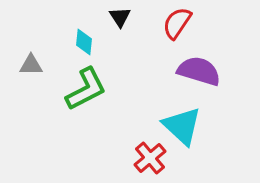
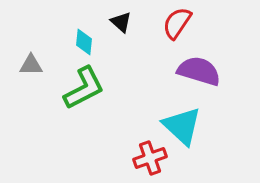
black triangle: moved 1 px right, 5 px down; rotated 15 degrees counterclockwise
green L-shape: moved 2 px left, 1 px up
red cross: rotated 20 degrees clockwise
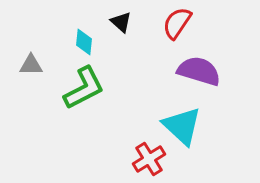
red cross: moved 1 px left, 1 px down; rotated 12 degrees counterclockwise
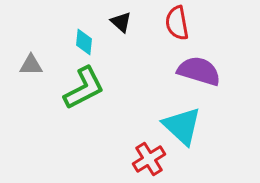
red semicircle: rotated 44 degrees counterclockwise
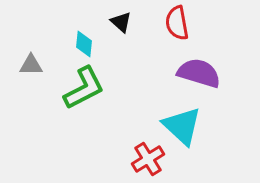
cyan diamond: moved 2 px down
purple semicircle: moved 2 px down
red cross: moved 1 px left
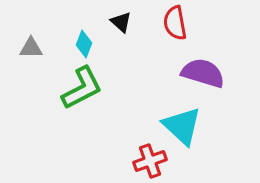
red semicircle: moved 2 px left
cyan diamond: rotated 16 degrees clockwise
gray triangle: moved 17 px up
purple semicircle: moved 4 px right
green L-shape: moved 2 px left
red cross: moved 2 px right, 2 px down; rotated 12 degrees clockwise
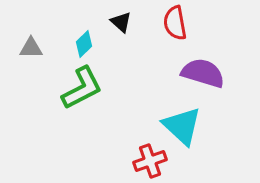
cyan diamond: rotated 24 degrees clockwise
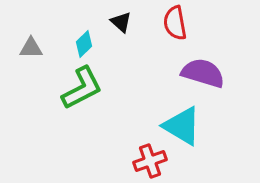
cyan triangle: rotated 12 degrees counterclockwise
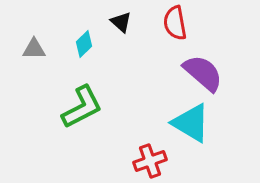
gray triangle: moved 3 px right, 1 px down
purple semicircle: rotated 24 degrees clockwise
green L-shape: moved 19 px down
cyan triangle: moved 9 px right, 3 px up
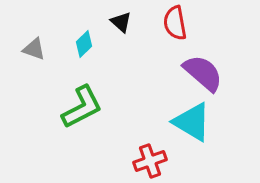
gray triangle: rotated 20 degrees clockwise
cyan triangle: moved 1 px right, 1 px up
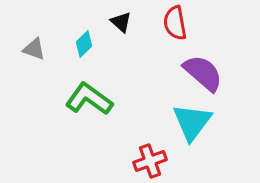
green L-shape: moved 7 px right, 8 px up; rotated 117 degrees counterclockwise
cyan triangle: rotated 36 degrees clockwise
